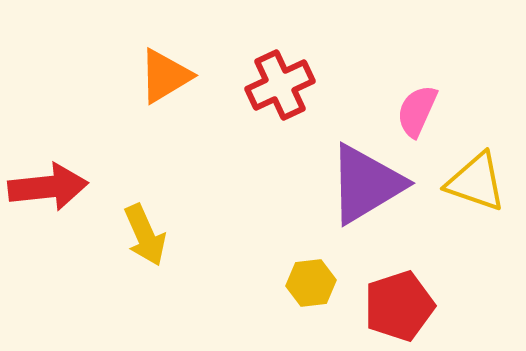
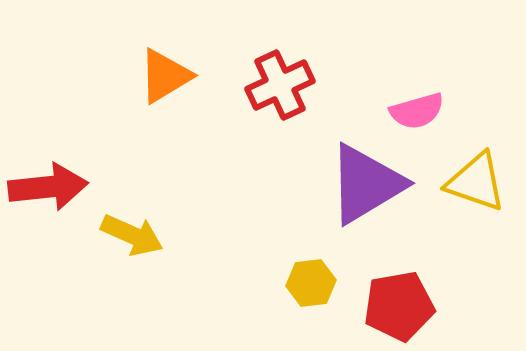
pink semicircle: rotated 130 degrees counterclockwise
yellow arrow: moved 13 px left; rotated 42 degrees counterclockwise
red pentagon: rotated 8 degrees clockwise
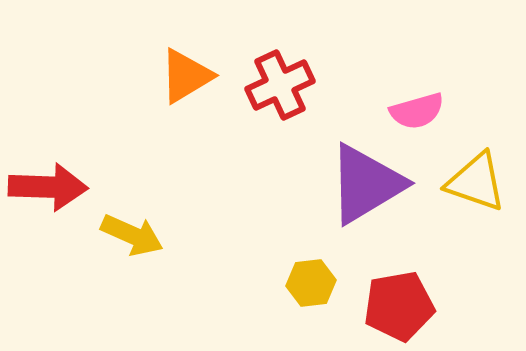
orange triangle: moved 21 px right
red arrow: rotated 8 degrees clockwise
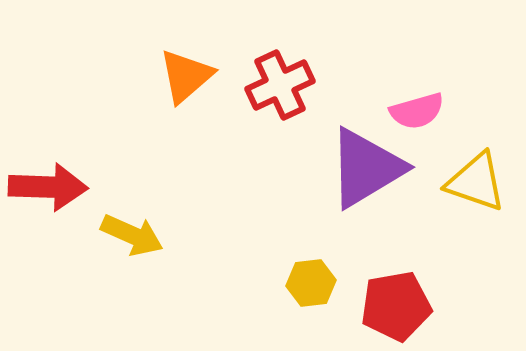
orange triangle: rotated 10 degrees counterclockwise
purple triangle: moved 16 px up
red pentagon: moved 3 px left
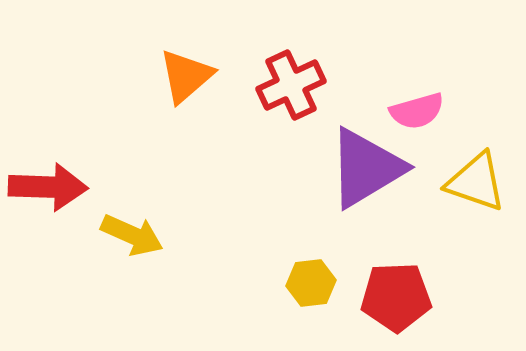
red cross: moved 11 px right
red pentagon: moved 9 px up; rotated 8 degrees clockwise
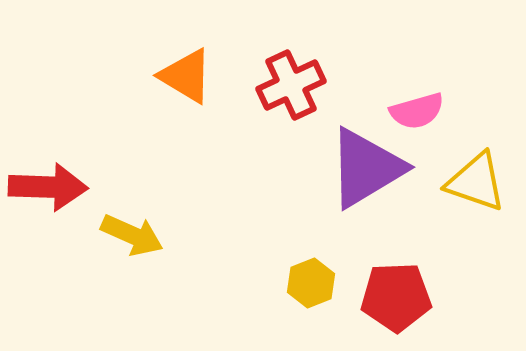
orange triangle: rotated 48 degrees counterclockwise
yellow hexagon: rotated 15 degrees counterclockwise
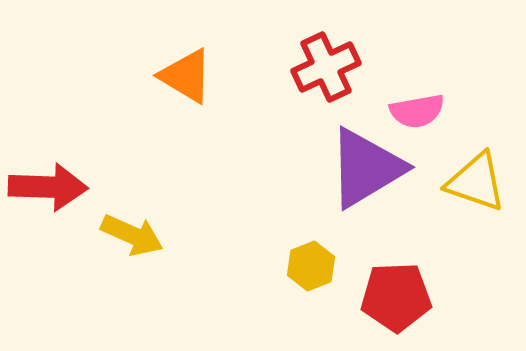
red cross: moved 35 px right, 18 px up
pink semicircle: rotated 6 degrees clockwise
yellow hexagon: moved 17 px up
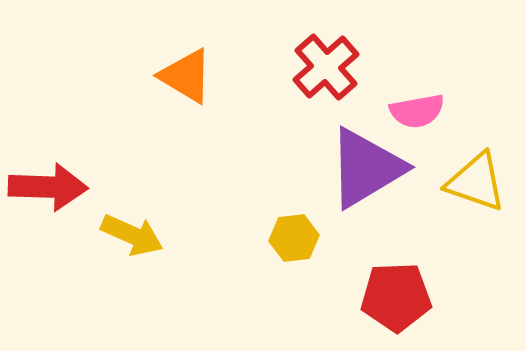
red cross: rotated 16 degrees counterclockwise
yellow hexagon: moved 17 px left, 28 px up; rotated 15 degrees clockwise
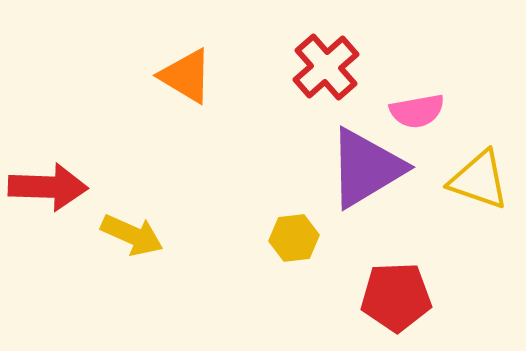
yellow triangle: moved 3 px right, 2 px up
